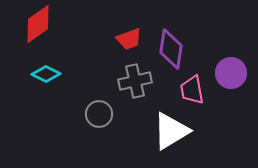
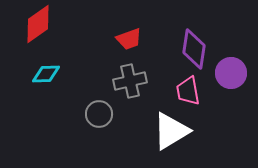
purple diamond: moved 23 px right
cyan diamond: rotated 28 degrees counterclockwise
gray cross: moved 5 px left
pink trapezoid: moved 4 px left, 1 px down
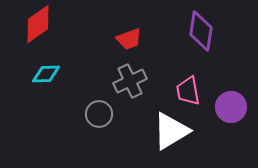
purple diamond: moved 7 px right, 18 px up
purple circle: moved 34 px down
gray cross: rotated 12 degrees counterclockwise
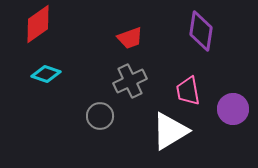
red trapezoid: moved 1 px right, 1 px up
cyan diamond: rotated 20 degrees clockwise
purple circle: moved 2 px right, 2 px down
gray circle: moved 1 px right, 2 px down
white triangle: moved 1 px left
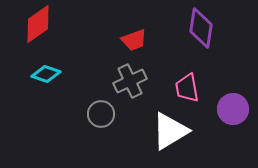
purple diamond: moved 3 px up
red trapezoid: moved 4 px right, 2 px down
pink trapezoid: moved 1 px left, 3 px up
gray circle: moved 1 px right, 2 px up
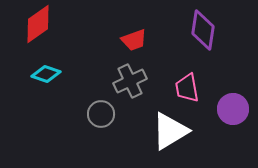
purple diamond: moved 2 px right, 2 px down
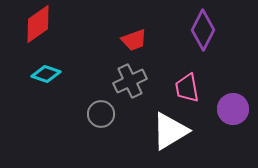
purple diamond: rotated 18 degrees clockwise
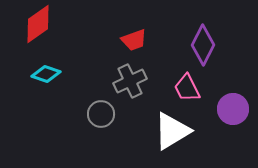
purple diamond: moved 15 px down
pink trapezoid: rotated 16 degrees counterclockwise
white triangle: moved 2 px right
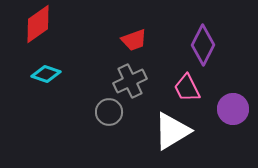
gray circle: moved 8 px right, 2 px up
